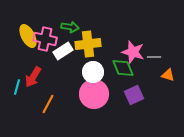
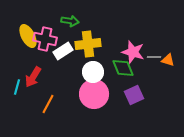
green arrow: moved 6 px up
orange triangle: moved 15 px up
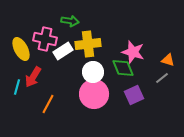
yellow ellipse: moved 7 px left, 13 px down
gray line: moved 8 px right, 21 px down; rotated 40 degrees counterclockwise
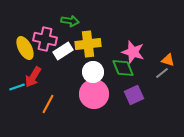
yellow ellipse: moved 4 px right, 1 px up
gray line: moved 5 px up
cyan line: rotated 56 degrees clockwise
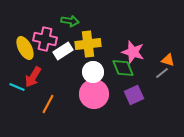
cyan line: rotated 42 degrees clockwise
